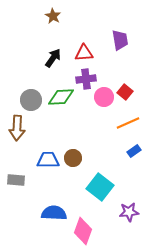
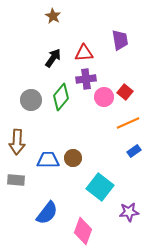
green diamond: rotated 48 degrees counterclockwise
brown arrow: moved 14 px down
blue semicircle: moved 7 px left; rotated 125 degrees clockwise
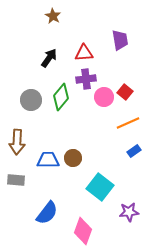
black arrow: moved 4 px left
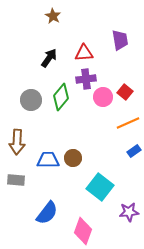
pink circle: moved 1 px left
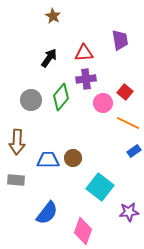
pink circle: moved 6 px down
orange line: rotated 50 degrees clockwise
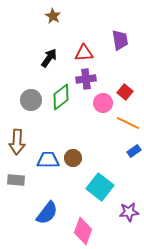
green diamond: rotated 12 degrees clockwise
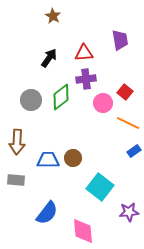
pink diamond: rotated 24 degrees counterclockwise
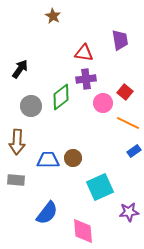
red triangle: rotated 12 degrees clockwise
black arrow: moved 29 px left, 11 px down
gray circle: moved 6 px down
cyan square: rotated 28 degrees clockwise
